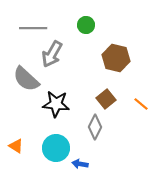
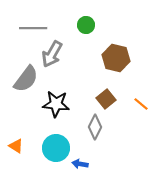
gray semicircle: rotated 96 degrees counterclockwise
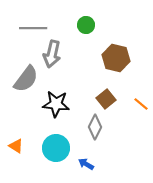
gray arrow: rotated 16 degrees counterclockwise
blue arrow: moved 6 px right; rotated 21 degrees clockwise
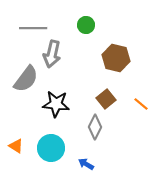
cyan circle: moved 5 px left
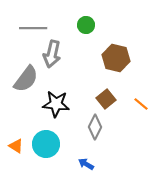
cyan circle: moved 5 px left, 4 px up
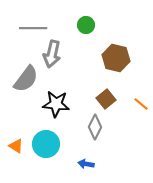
blue arrow: rotated 21 degrees counterclockwise
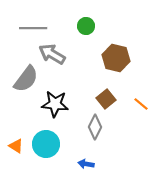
green circle: moved 1 px down
gray arrow: rotated 108 degrees clockwise
black star: moved 1 px left
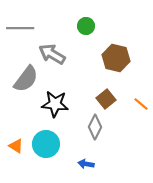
gray line: moved 13 px left
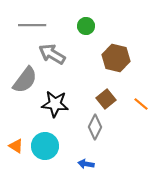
gray line: moved 12 px right, 3 px up
gray semicircle: moved 1 px left, 1 px down
cyan circle: moved 1 px left, 2 px down
